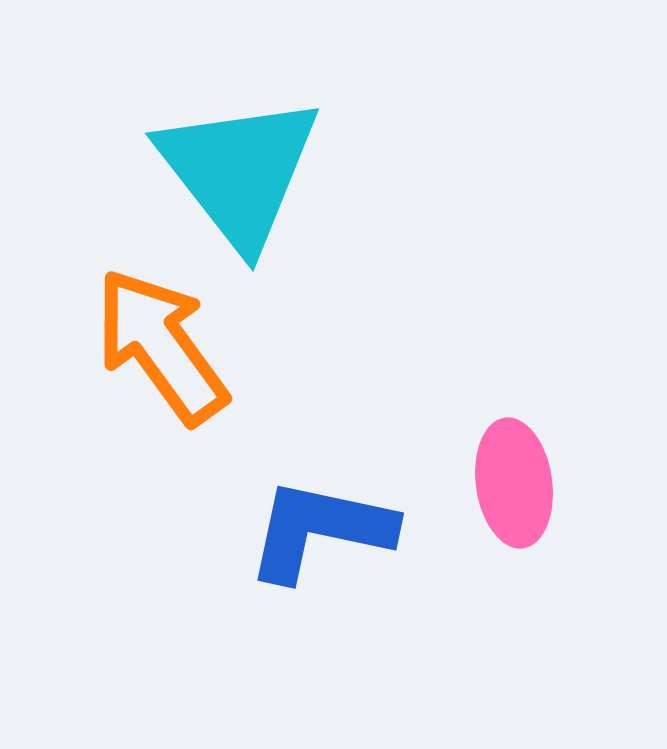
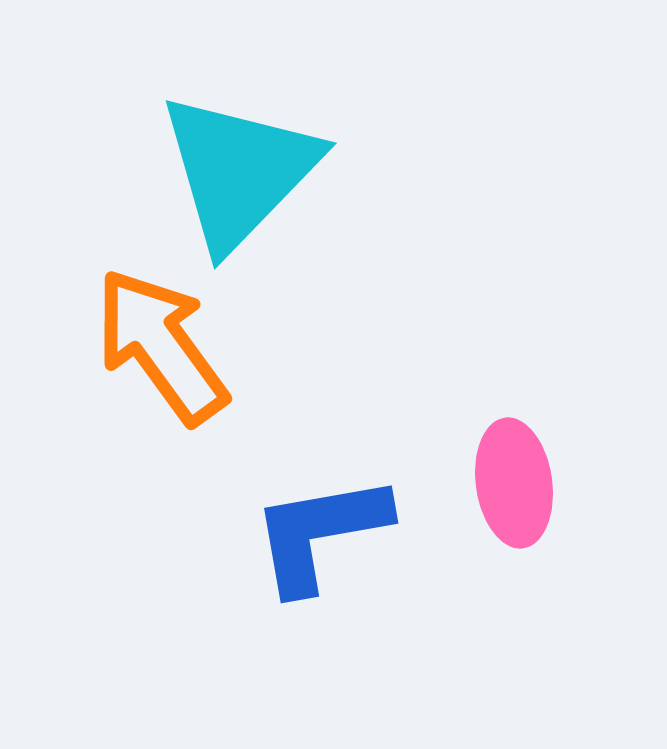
cyan triangle: rotated 22 degrees clockwise
blue L-shape: moved 3 px down; rotated 22 degrees counterclockwise
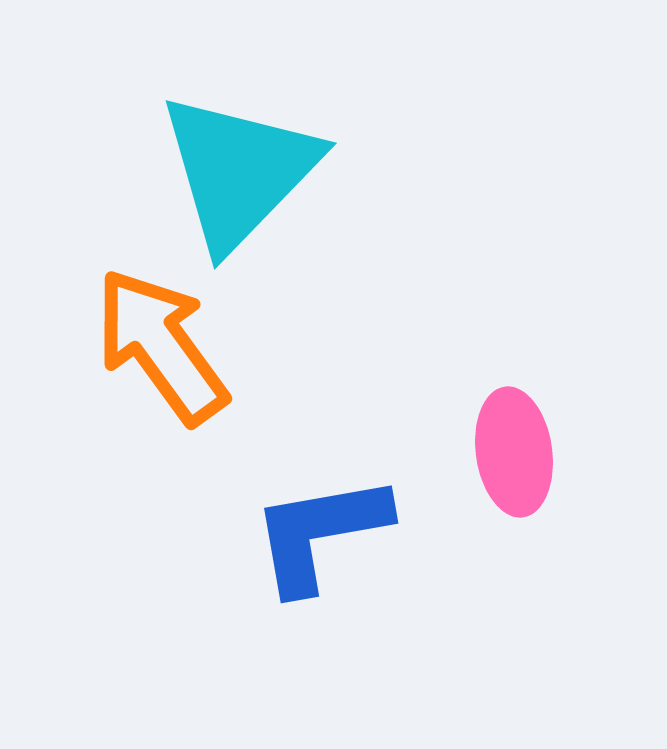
pink ellipse: moved 31 px up
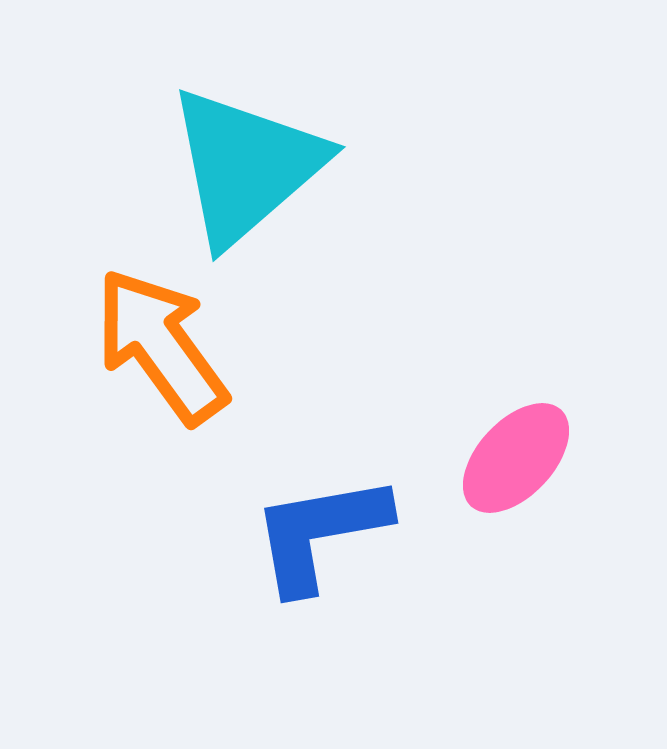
cyan triangle: moved 7 px right, 5 px up; rotated 5 degrees clockwise
pink ellipse: moved 2 px right, 6 px down; rotated 51 degrees clockwise
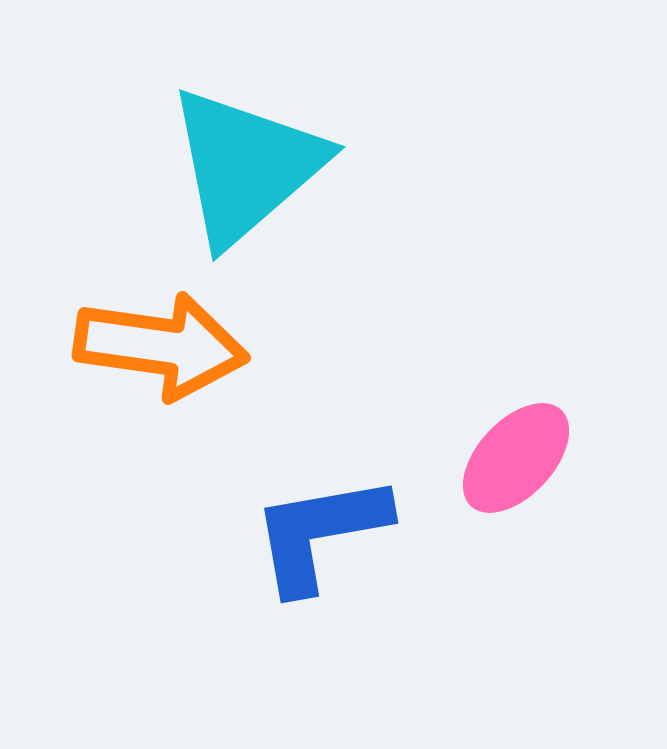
orange arrow: rotated 134 degrees clockwise
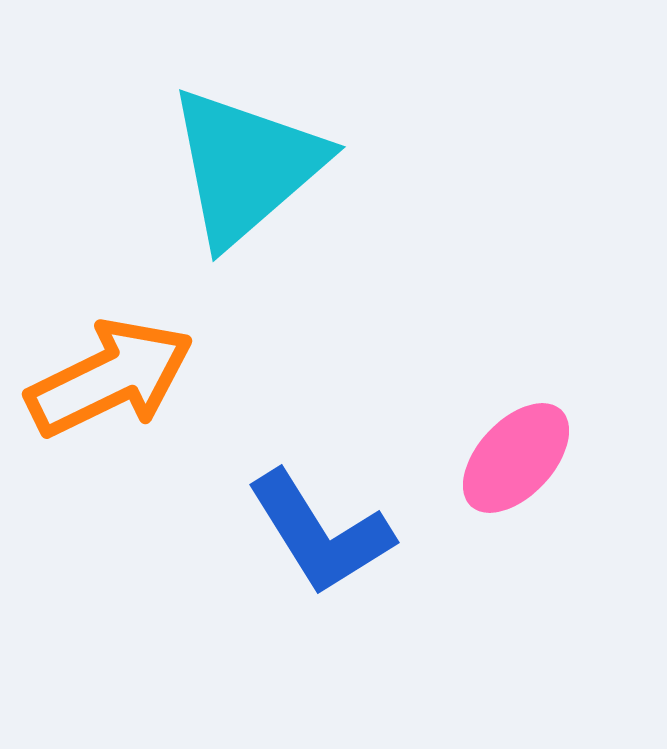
orange arrow: moved 51 px left, 32 px down; rotated 34 degrees counterclockwise
blue L-shape: rotated 112 degrees counterclockwise
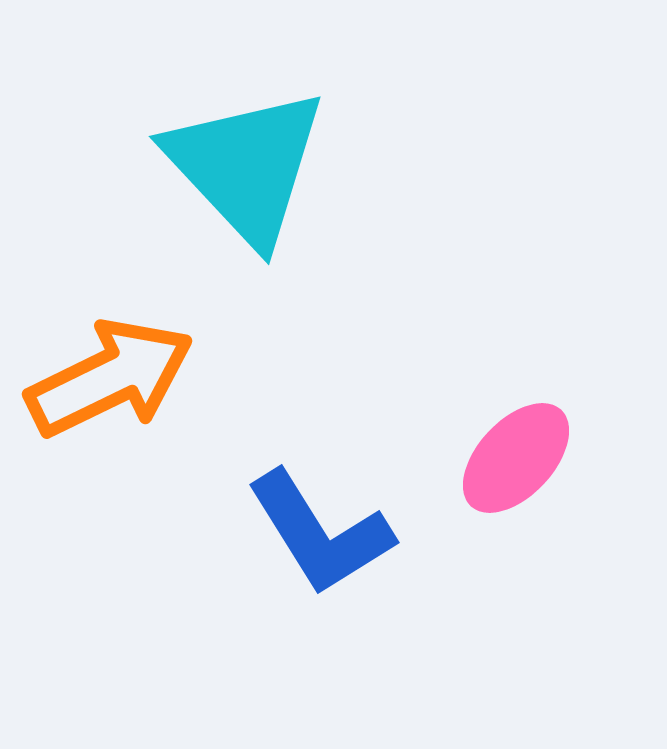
cyan triangle: rotated 32 degrees counterclockwise
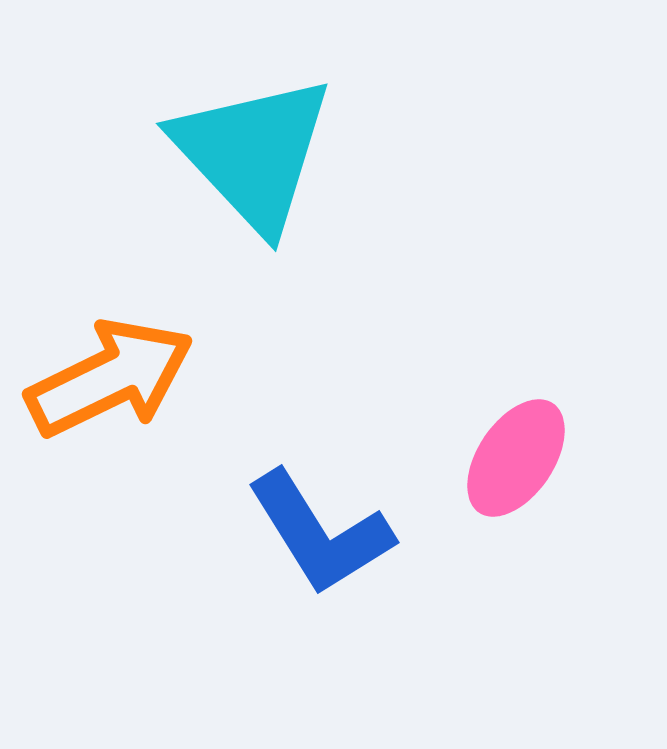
cyan triangle: moved 7 px right, 13 px up
pink ellipse: rotated 9 degrees counterclockwise
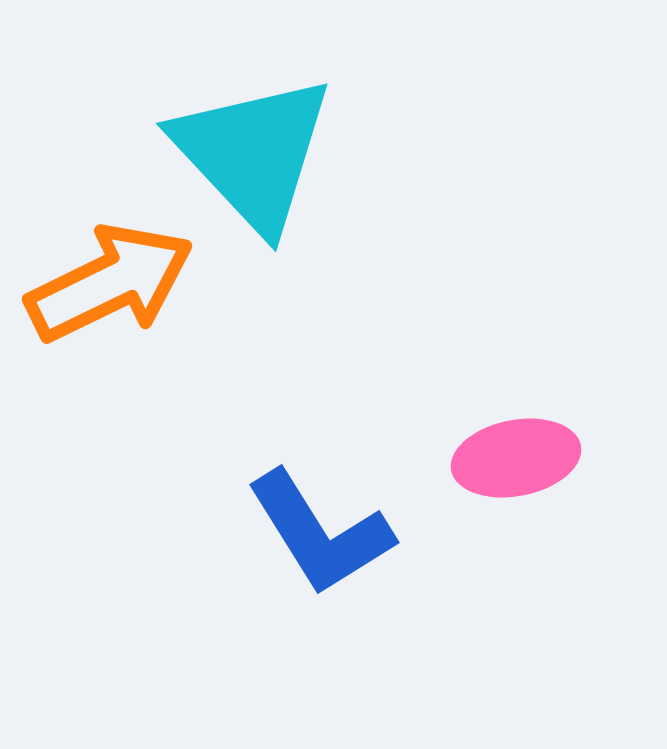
orange arrow: moved 95 px up
pink ellipse: rotated 45 degrees clockwise
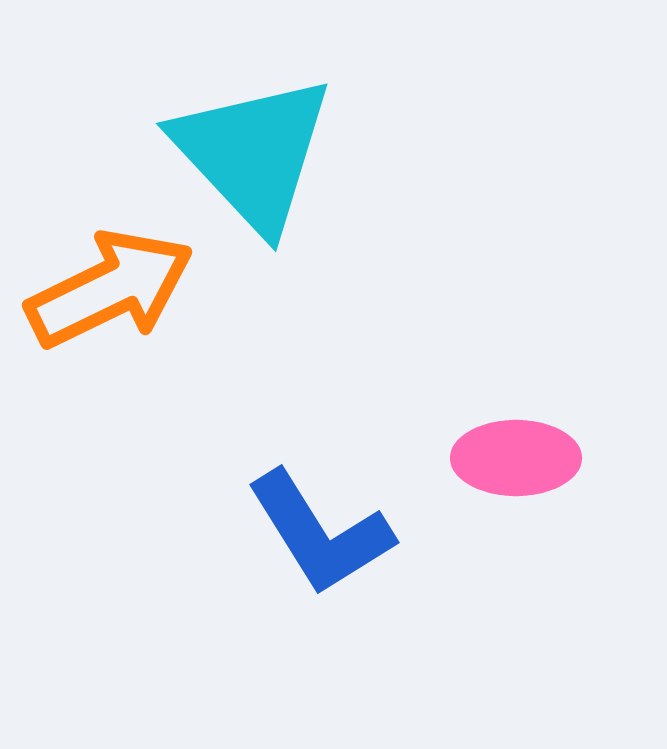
orange arrow: moved 6 px down
pink ellipse: rotated 11 degrees clockwise
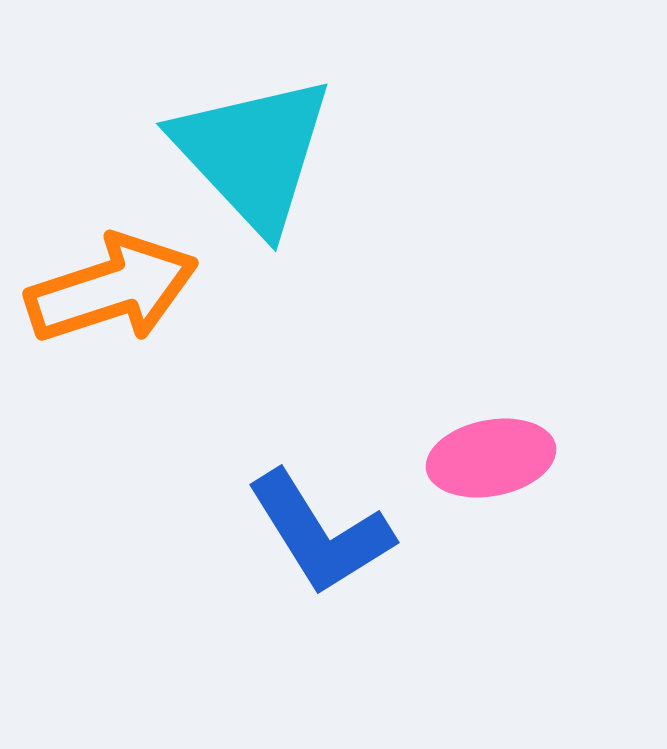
orange arrow: moved 2 px right; rotated 8 degrees clockwise
pink ellipse: moved 25 px left; rotated 11 degrees counterclockwise
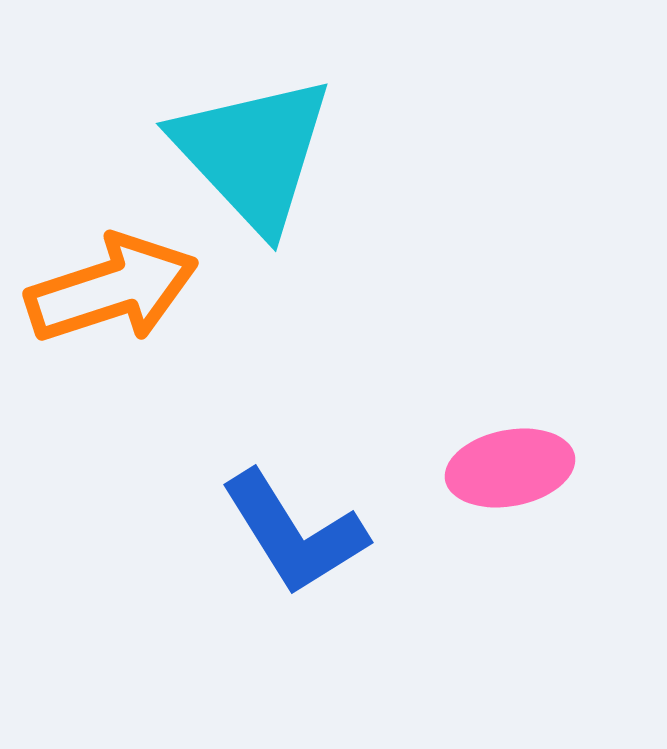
pink ellipse: moved 19 px right, 10 px down
blue L-shape: moved 26 px left
